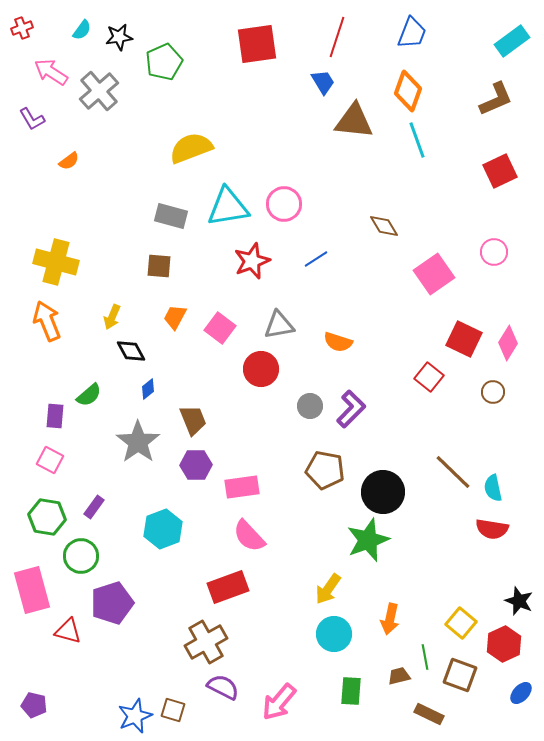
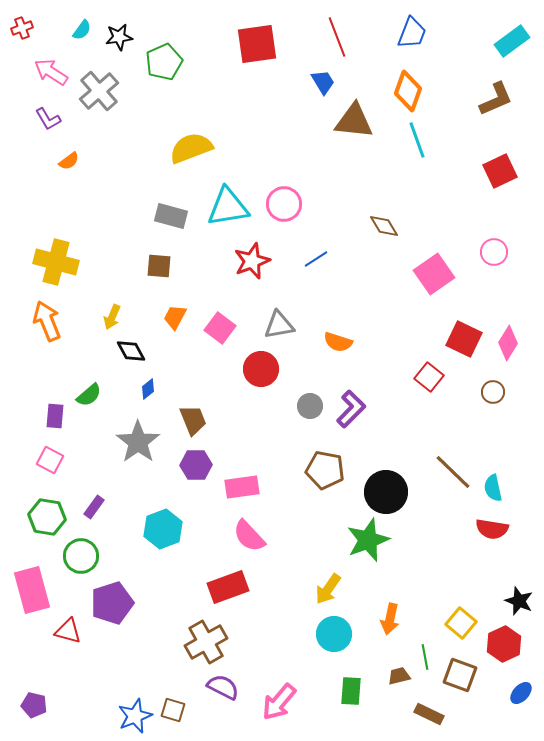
red line at (337, 37): rotated 39 degrees counterclockwise
purple L-shape at (32, 119): moved 16 px right
black circle at (383, 492): moved 3 px right
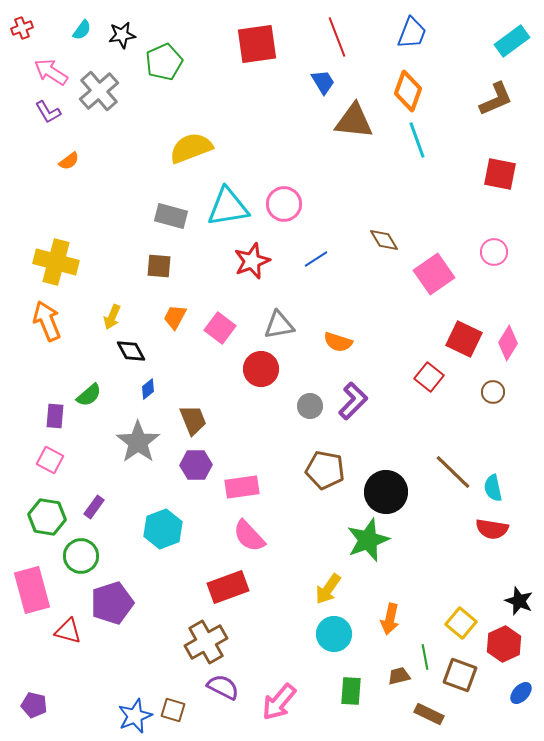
black star at (119, 37): moved 3 px right, 2 px up
purple L-shape at (48, 119): moved 7 px up
red square at (500, 171): moved 3 px down; rotated 36 degrees clockwise
brown diamond at (384, 226): moved 14 px down
purple L-shape at (351, 409): moved 2 px right, 8 px up
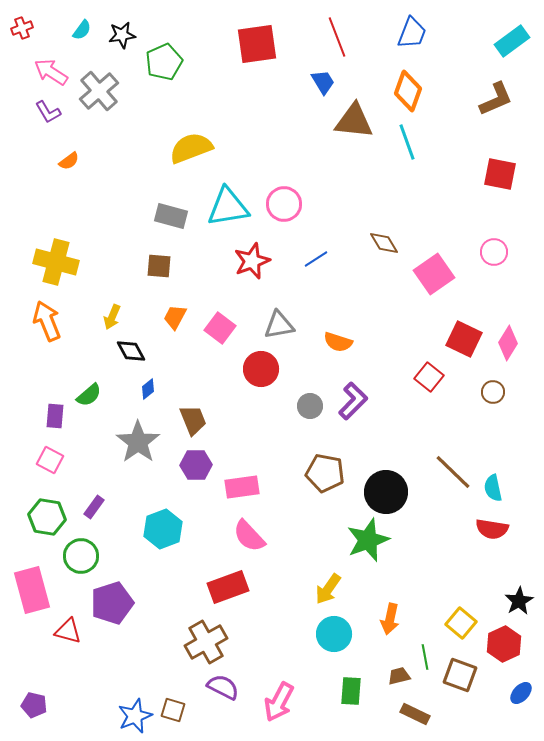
cyan line at (417, 140): moved 10 px left, 2 px down
brown diamond at (384, 240): moved 3 px down
brown pentagon at (325, 470): moved 3 px down
black star at (519, 601): rotated 20 degrees clockwise
pink arrow at (279, 702): rotated 12 degrees counterclockwise
brown rectangle at (429, 714): moved 14 px left
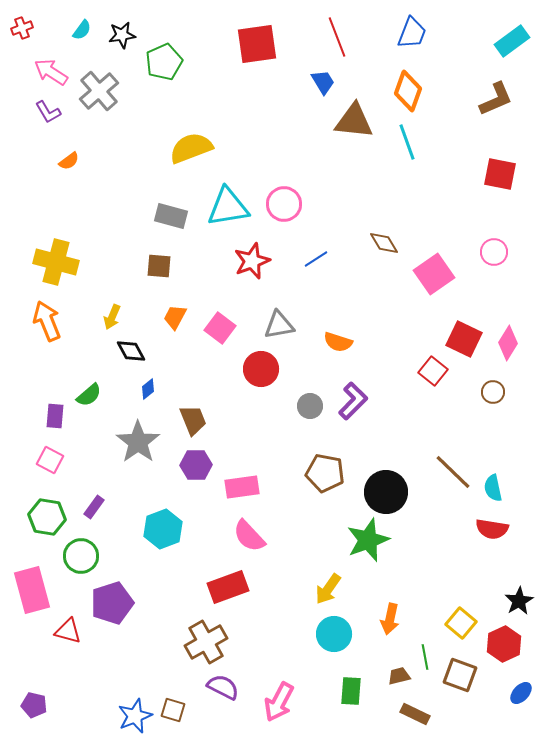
red square at (429, 377): moved 4 px right, 6 px up
